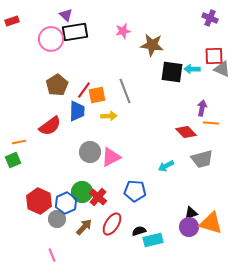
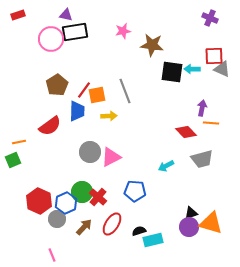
purple triangle at (66, 15): rotated 32 degrees counterclockwise
red rectangle at (12, 21): moved 6 px right, 6 px up
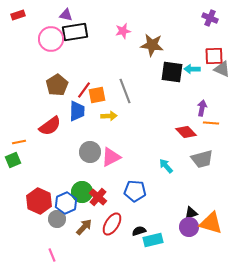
cyan arrow at (166, 166): rotated 77 degrees clockwise
